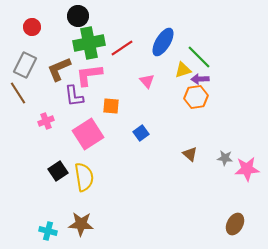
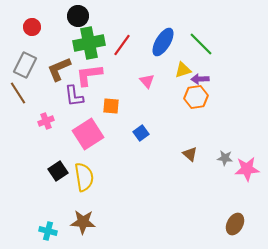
red line: moved 3 px up; rotated 20 degrees counterclockwise
green line: moved 2 px right, 13 px up
brown star: moved 2 px right, 2 px up
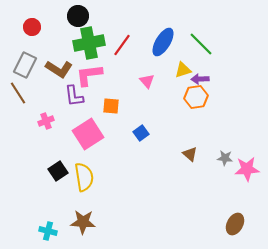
brown L-shape: rotated 124 degrees counterclockwise
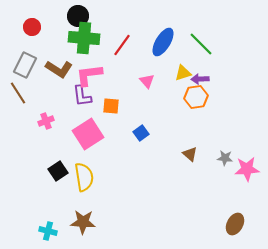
green cross: moved 5 px left, 5 px up; rotated 16 degrees clockwise
yellow triangle: moved 3 px down
purple L-shape: moved 8 px right
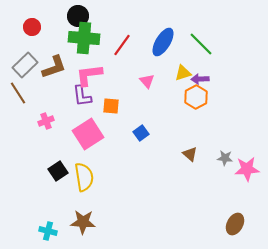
gray rectangle: rotated 20 degrees clockwise
brown L-shape: moved 5 px left, 2 px up; rotated 52 degrees counterclockwise
orange hexagon: rotated 20 degrees counterclockwise
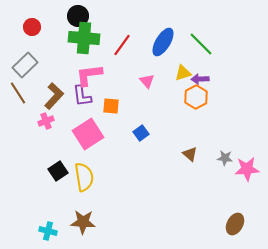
brown L-shape: moved 29 px down; rotated 28 degrees counterclockwise
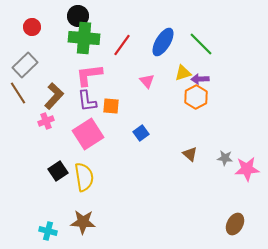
purple L-shape: moved 5 px right, 5 px down
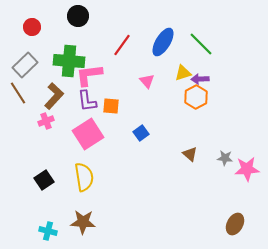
green cross: moved 15 px left, 23 px down
black square: moved 14 px left, 9 px down
